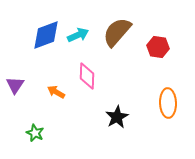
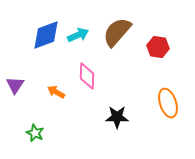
orange ellipse: rotated 16 degrees counterclockwise
black star: rotated 30 degrees clockwise
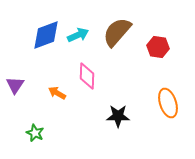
orange arrow: moved 1 px right, 1 px down
black star: moved 1 px right, 1 px up
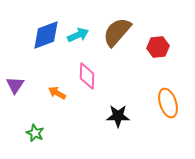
red hexagon: rotated 15 degrees counterclockwise
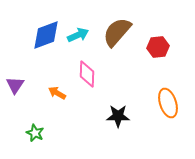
pink diamond: moved 2 px up
